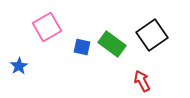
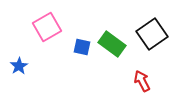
black square: moved 1 px up
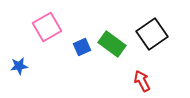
blue square: rotated 36 degrees counterclockwise
blue star: rotated 24 degrees clockwise
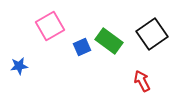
pink square: moved 3 px right, 1 px up
green rectangle: moved 3 px left, 3 px up
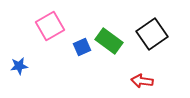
red arrow: rotated 55 degrees counterclockwise
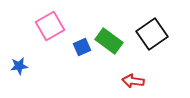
red arrow: moved 9 px left
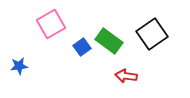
pink square: moved 1 px right, 2 px up
blue square: rotated 12 degrees counterclockwise
red arrow: moved 7 px left, 5 px up
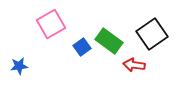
red arrow: moved 8 px right, 11 px up
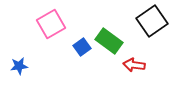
black square: moved 13 px up
